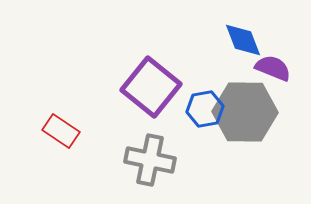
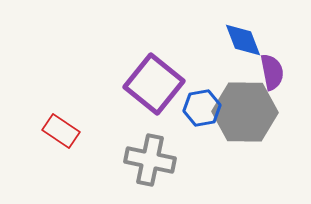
purple semicircle: moved 1 px left, 4 px down; rotated 57 degrees clockwise
purple square: moved 3 px right, 3 px up
blue hexagon: moved 3 px left, 1 px up
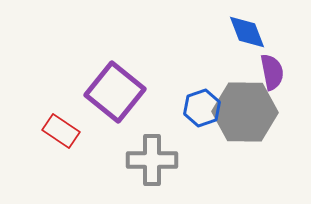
blue diamond: moved 4 px right, 8 px up
purple square: moved 39 px left, 8 px down
blue hexagon: rotated 9 degrees counterclockwise
gray cross: moved 2 px right; rotated 12 degrees counterclockwise
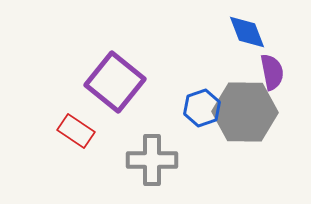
purple square: moved 10 px up
red rectangle: moved 15 px right
